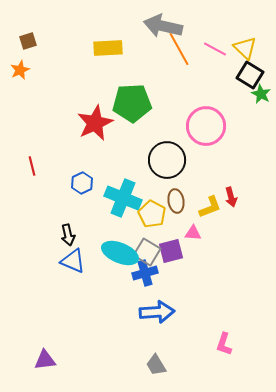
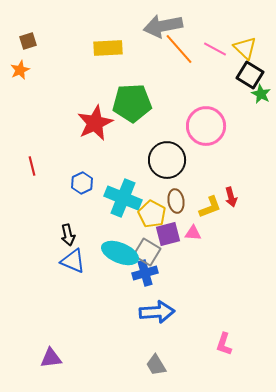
gray arrow: rotated 24 degrees counterclockwise
orange line: rotated 12 degrees counterclockwise
purple square: moved 3 px left, 17 px up
purple triangle: moved 6 px right, 2 px up
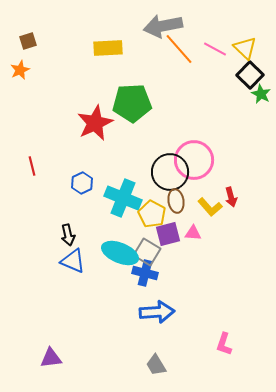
black square: rotated 12 degrees clockwise
pink circle: moved 12 px left, 34 px down
black circle: moved 3 px right, 12 px down
yellow L-shape: rotated 70 degrees clockwise
blue cross: rotated 30 degrees clockwise
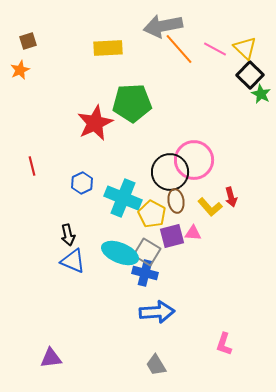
purple square: moved 4 px right, 2 px down
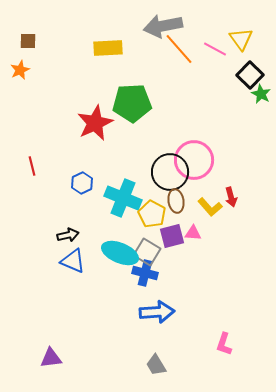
brown square: rotated 18 degrees clockwise
yellow triangle: moved 4 px left, 9 px up; rotated 10 degrees clockwise
black arrow: rotated 90 degrees counterclockwise
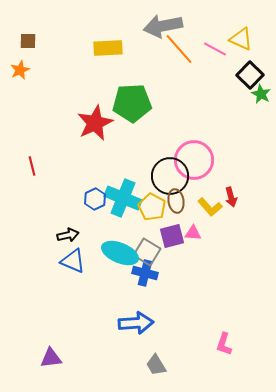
yellow triangle: rotated 30 degrees counterclockwise
black circle: moved 4 px down
blue hexagon: moved 13 px right, 16 px down
yellow pentagon: moved 7 px up
blue arrow: moved 21 px left, 11 px down
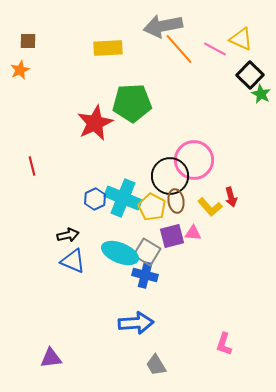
blue cross: moved 2 px down
